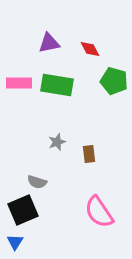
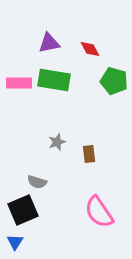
green rectangle: moved 3 px left, 5 px up
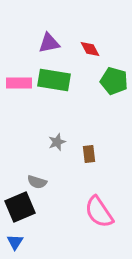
black square: moved 3 px left, 3 px up
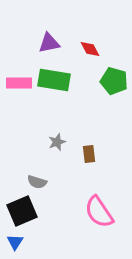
black square: moved 2 px right, 4 px down
